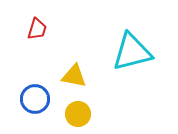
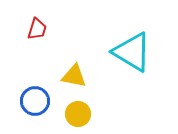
cyan triangle: rotated 45 degrees clockwise
blue circle: moved 2 px down
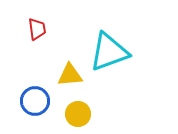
red trapezoid: rotated 25 degrees counterclockwise
cyan triangle: moved 23 px left; rotated 51 degrees counterclockwise
yellow triangle: moved 4 px left, 1 px up; rotated 16 degrees counterclockwise
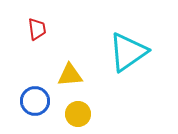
cyan triangle: moved 19 px right; rotated 15 degrees counterclockwise
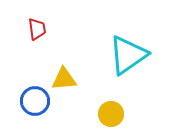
cyan triangle: moved 3 px down
yellow triangle: moved 6 px left, 4 px down
yellow circle: moved 33 px right
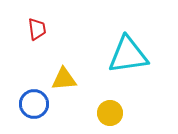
cyan triangle: rotated 27 degrees clockwise
blue circle: moved 1 px left, 3 px down
yellow circle: moved 1 px left, 1 px up
